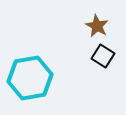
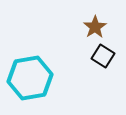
brown star: moved 2 px left, 1 px down; rotated 10 degrees clockwise
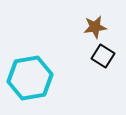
brown star: rotated 25 degrees clockwise
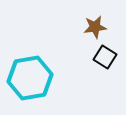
black square: moved 2 px right, 1 px down
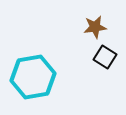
cyan hexagon: moved 3 px right, 1 px up
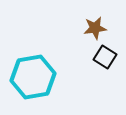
brown star: moved 1 px down
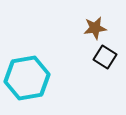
cyan hexagon: moved 6 px left, 1 px down
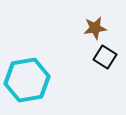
cyan hexagon: moved 2 px down
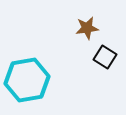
brown star: moved 8 px left
